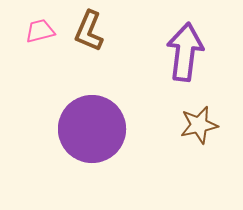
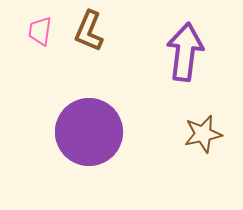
pink trapezoid: rotated 68 degrees counterclockwise
brown star: moved 4 px right, 9 px down
purple circle: moved 3 px left, 3 px down
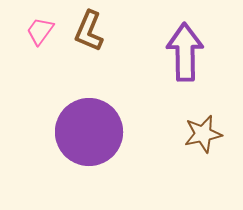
pink trapezoid: rotated 28 degrees clockwise
purple arrow: rotated 8 degrees counterclockwise
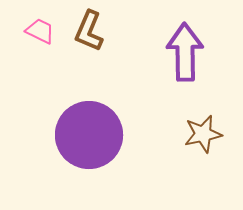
pink trapezoid: rotated 80 degrees clockwise
purple circle: moved 3 px down
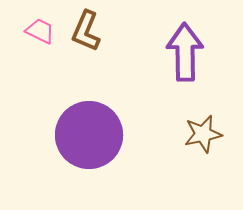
brown L-shape: moved 3 px left
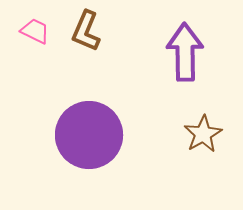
pink trapezoid: moved 5 px left
brown star: rotated 18 degrees counterclockwise
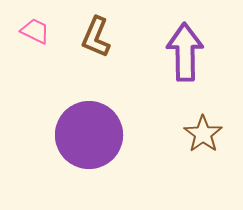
brown L-shape: moved 10 px right, 6 px down
brown star: rotated 6 degrees counterclockwise
